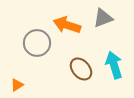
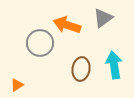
gray triangle: rotated 15 degrees counterclockwise
gray circle: moved 3 px right
cyan arrow: rotated 8 degrees clockwise
brown ellipse: rotated 50 degrees clockwise
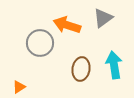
orange triangle: moved 2 px right, 2 px down
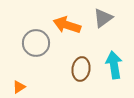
gray circle: moved 4 px left
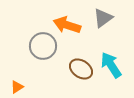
gray circle: moved 7 px right, 3 px down
cyan arrow: moved 3 px left; rotated 24 degrees counterclockwise
brown ellipse: rotated 65 degrees counterclockwise
orange triangle: moved 2 px left
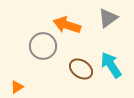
gray triangle: moved 5 px right
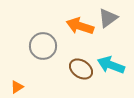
orange arrow: moved 13 px right, 1 px down
cyan arrow: rotated 36 degrees counterclockwise
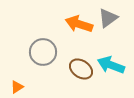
orange arrow: moved 1 px left, 2 px up
gray circle: moved 6 px down
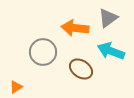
orange arrow: moved 4 px left, 4 px down; rotated 12 degrees counterclockwise
cyan arrow: moved 14 px up
orange triangle: moved 1 px left
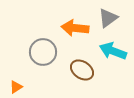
cyan arrow: moved 2 px right
brown ellipse: moved 1 px right, 1 px down
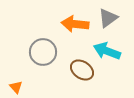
orange arrow: moved 4 px up
cyan arrow: moved 6 px left
orange triangle: rotated 40 degrees counterclockwise
